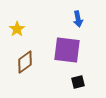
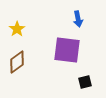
brown diamond: moved 8 px left
black square: moved 7 px right
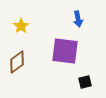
yellow star: moved 4 px right, 3 px up
purple square: moved 2 px left, 1 px down
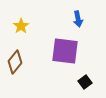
brown diamond: moved 2 px left; rotated 15 degrees counterclockwise
black square: rotated 24 degrees counterclockwise
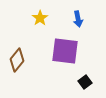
yellow star: moved 19 px right, 8 px up
brown diamond: moved 2 px right, 2 px up
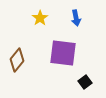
blue arrow: moved 2 px left, 1 px up
purple square: moved 2 px left, 2 px down
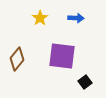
blue arrow: rotated 77 degrees counterclockwise
purple square: moved 1 px left, 3 px down
brown diamond: moved 1 px up
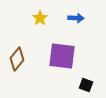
black square: moved 1 px right, 3 px down; rotated 32 degrees counterclockwise
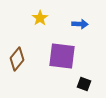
blue arrow: moved 4 px right, 6 px down
black square: moved 2 px left, 1 px up
